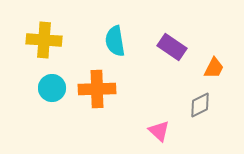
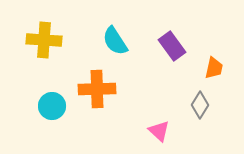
cyan semicircle: rotated 24 degrees counterclockwise
purple rectangle: moved 1 px up; rotated 20 degrees clockwise
orange trapezoid: rotated 15 degrees counterclockwise
cyan circle: moved 18 px down
gray diamond: rotated 32 degrees counterclockwise
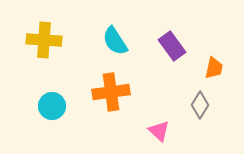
orange cross: moved 14 px right, 3 px down; rotated 6 degrees counterclockwise
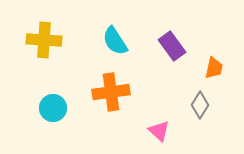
cyan circle: moved 1 px right, 2 px down
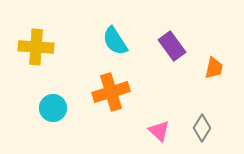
yellow cross: moved 8 px left, 7 px down
orange cross: rotated 9 degrees counterclockwise
gray diamond: moved 2 px right, 23 px down
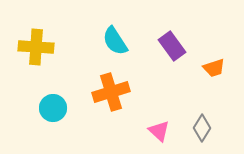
orange trapezoid: rotated 60 degrees clockwise
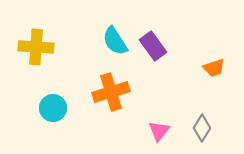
purple rectangle: moved 19 px left
pink triangle: rotated 25 degrees clockwise
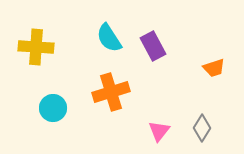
cyan semicircle: moved 6 px left, 3 px up
purple rectangle: rotated 8 degrees clockwise
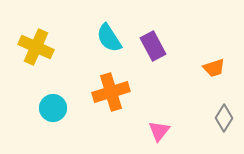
yellow cross: rotated 20 degrees clockwise
gray diamond: moved 22 px right, 10 px up
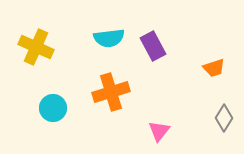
cyan semicircle: rotated 64 degrees counterclockwise
